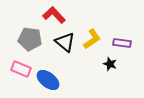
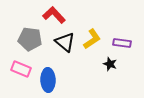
blue ellipse: rotated 50 degrees clockwise
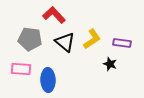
pink rectangle: rotated 18 degrees counterclockwise
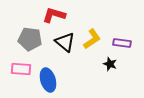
red L-shape: rotated 30 degrees counterclockwise
blue ellipse: rotated 15 degrees counterclockwise
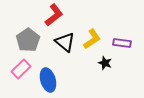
red L-shape: rotated 125 degrees clockwise
gray pentagon: moved 2 px left, 1 px down; rotated 30 degrees clockwise
black star: moved 5 px left, 1 px up
pink rectangle: rotated 48 degrees counterclockwise
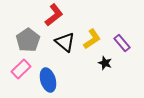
purple rectangle: rotated 42 degrees clockwise
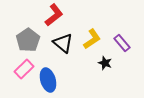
black triangle: moved 2 px left, 1 px down
pink rectangle: moved 3 px right
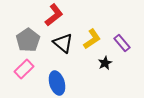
black star: rotated 24 degrees clockwise
blue ellipse: moved 9 px right, 3 px down
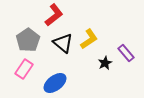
yellow L-shape: moved 3 px left
purple rectangle: moved 4 px right, 10 px down
pink rectangle: rotated 12 degrees counterclockwise
blue ellipse: moved 2 px left; rotated 70 degrees clockwise
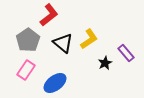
red L-shape: moved 5 px left
pink rectangle: moved 2 px right, 1 px down
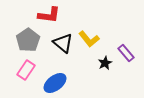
red L-shape: rotated 45 degrees clockwise
yellow L-shape: rotated 85 degrees clockwise
